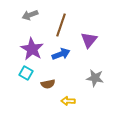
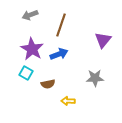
purple triangle: moved 14 px right
blue arrow: moved 2 px left
gray star: rotated 12 degrees counterclockwise
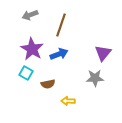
purple triangle: moved 13 px down
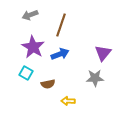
purple star: moved 1 px right, 2 px up
blue arrow: moved 1 px right
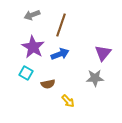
gray arrow: moved 2 px right
yellow arrow: rotated 136 degrees counterclockwise
